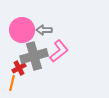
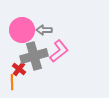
red cross: moved 1 px down; rotated 24 degrees counterclockwise
orange line: moved 1 px up; rotated 14 degrees counterclockwise
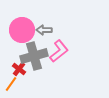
orange line: moved 1 px left, 2 px down; rotated 35 degrees clockwise
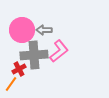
gray cross: moved 1 px up; rotated 12 degrees clockwise
red cross: rotated 24 degrees clockwise
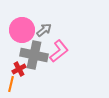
gray arrow: rotated 140 degrees clockwise
gray cross: rotated 16 degrees clockwise
orange line: rotated 21 degrees counterclockwise
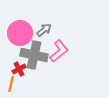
pink circle: moved 2 px left, 3 px down
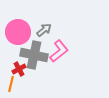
pink circle: moved 2 px left, 1 px up
